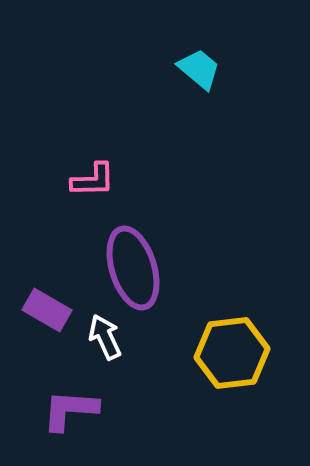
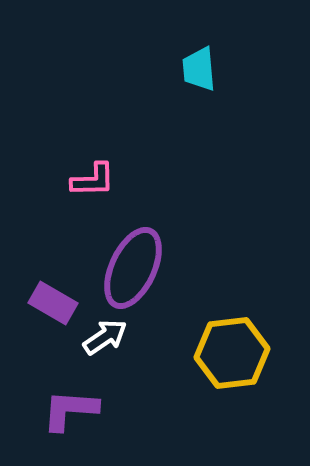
cyan trapezoid: rotated 135 degrees counterclockwise
purple ellipse: rotated 42 degrees clockwise
purple rectangle: moved 6 px right, 7 px up
white arrow: rotated 81 degrees clockwise
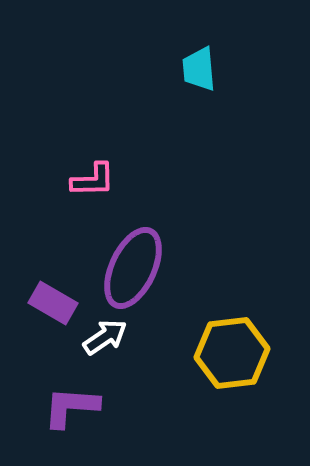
purple L-shape: moved 1 px right, 3 px up
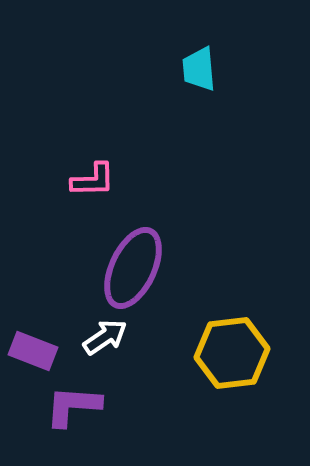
purple rectangle: moved 20 px left, 48 px down; rotated 9 degrees counterclockwise
purple L-shape: moved 2 px right, 1 px up
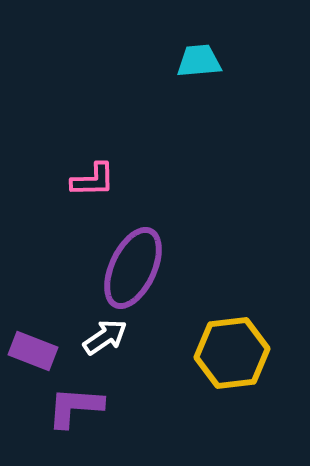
cyan trapezoid: moved 8 px up; rotated 90 degrees clockwise
purple L-shape: moved 2 px right, 1 px down
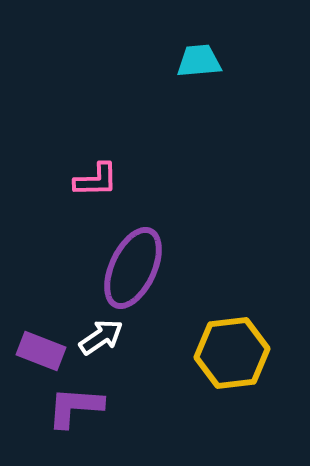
pink L-shape: moved 3 px right
white arrow: moved 4 px left
purple rectangle: moved 8 px right
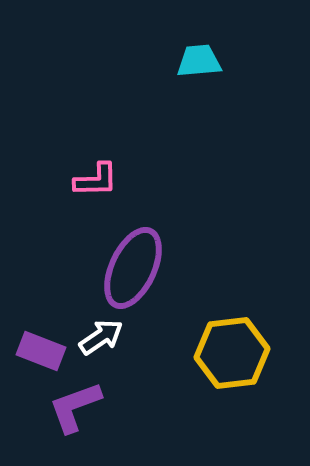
purple L-shape: rotated 24 degrees counterclockwise
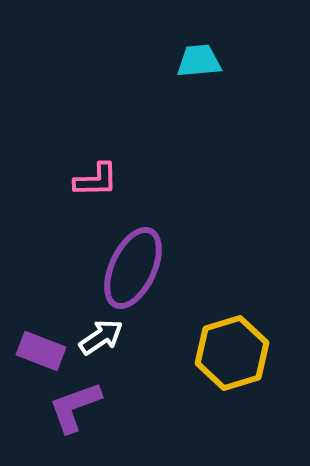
yellow hexagon: rotated 10 degrees counterclockwise
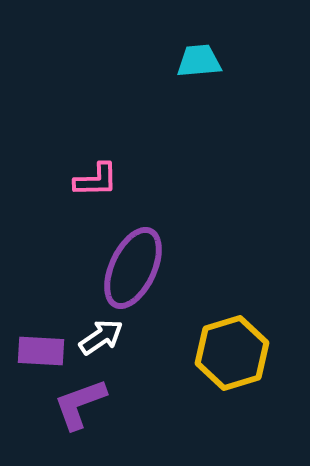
purple rectangle: rotated 18 degrees counterclockwise
purple L-shape: moved 5 px right, 3 px up
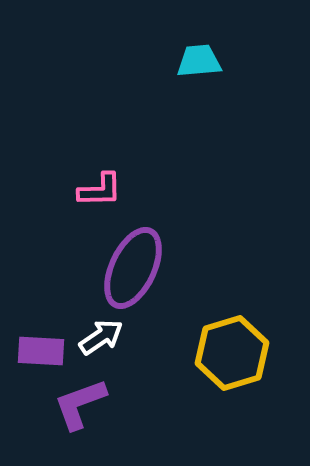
pink L-shape: moved 4 px right, 10 px down
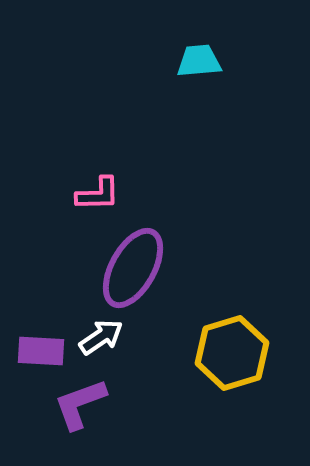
pink L-shape: moved 2 px left, 4 px down
purple ellipse: rotated 4 degrees clockwise
